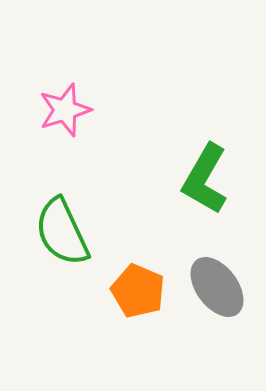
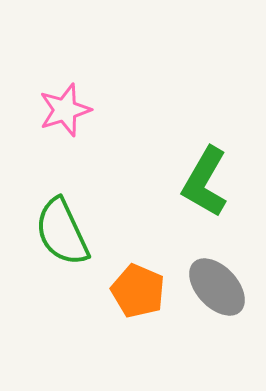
green L-shape: moved 3 px down
gray ellipse: rotated 6 degrees counterclockwise
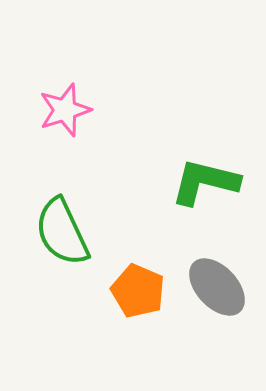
green L-shape: rotated 74 degrees clockwise
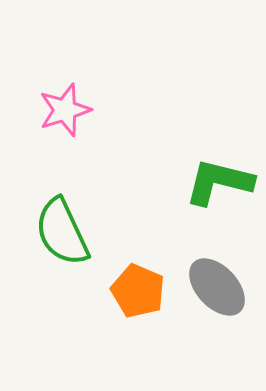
green L-shape: moved 14 px right
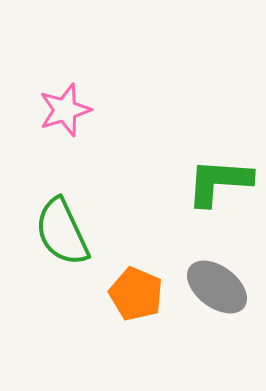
green L-shape: rotated 10 degrees counterclockwise
gray ellipse: rotated 10 degrees counterclockwise
orange pentagon: moved 2 px left, 3 px down
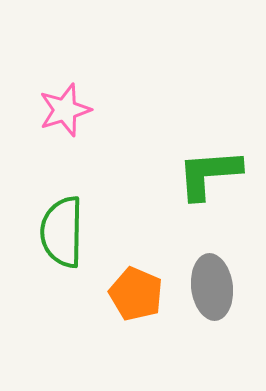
green L-shape: moved 10 px left, 8 px up; rotated 8 degrees counterclockwise
green semicircle: rotated 26 degrees clockwise
gray ellipse: moved 5 px left; rotated 46 degrees clockwise
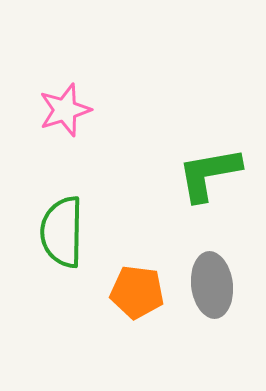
green L-shape: rotated 6 degrees counterclockwise
gray ellipse: moved 2 px up
orange pentagon: moved 1 px right, 2 px up; rotated 16 degrees counterclockwise
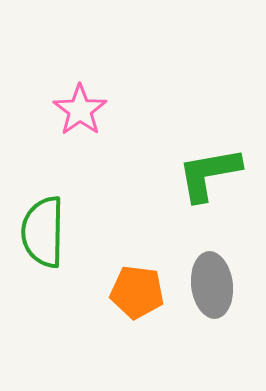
pink star: moved 15 px right; rotated 18 degrees counterclockwise
green semicircle: moved 19 px left
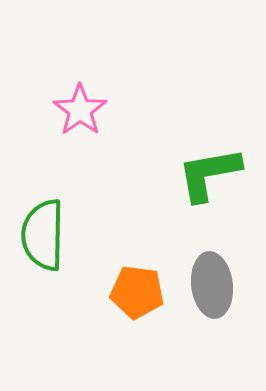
green semicircle: moved 3 px down
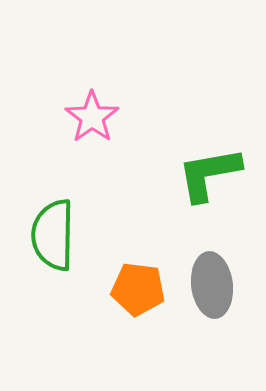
pink star: moved 12 px right, 7 px down
green semicircle: moved 10 px right
orange pentagon: moved 1 px right, 3 px up
